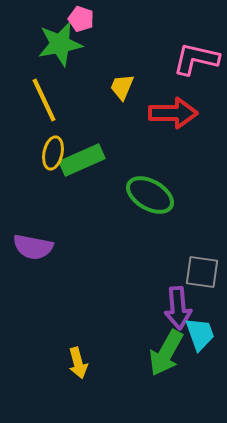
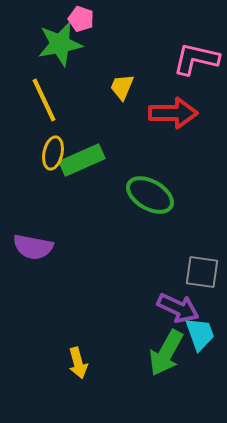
purple arrow: rotated 60 degrees counterclockwise
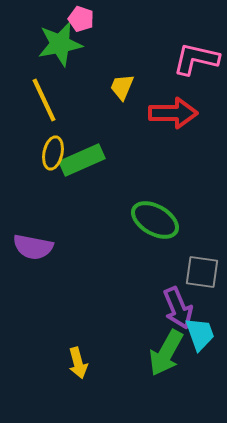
green ellipse: moved 5 px right, 25 px down
purple arrow: rotated 42 degrees clockwise
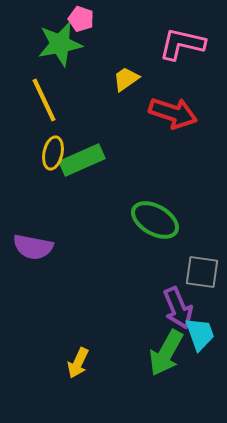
pink L-shape: moved 14 px left, 15 px up
yellow trapezoid: moved 4 px right, 8 px up; rotated 32 degrees clockwise
red arrow: rotated 18 degrees clockwise
yellow arrow: rotated 40 degrees clockwise
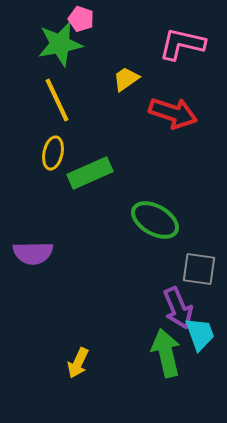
yellow line: moved 13 px right
green rectangle: moved 8 px right, 13 px down
purple semicircle: moved 6 px down; rotated 12 degrees counterclockwise
gray square: moved 3 px left, 3 px up
green arrow: rotated 138 degrees clockwise
